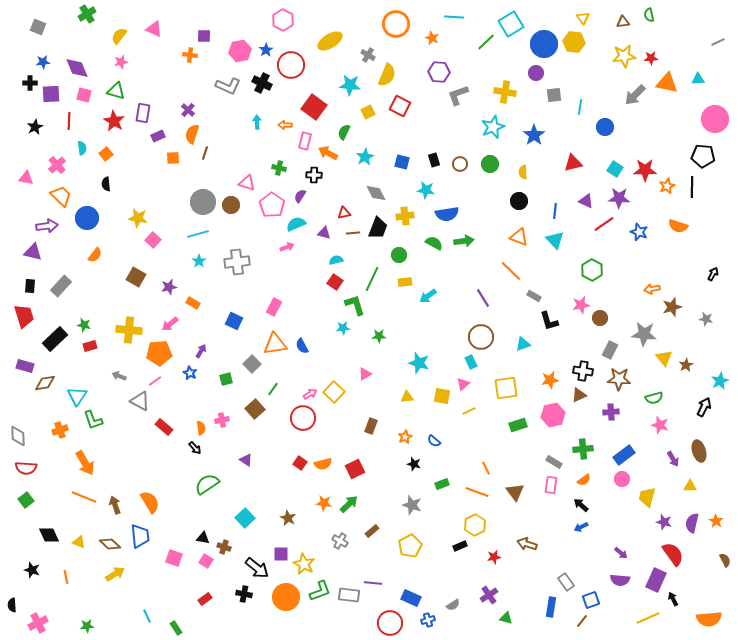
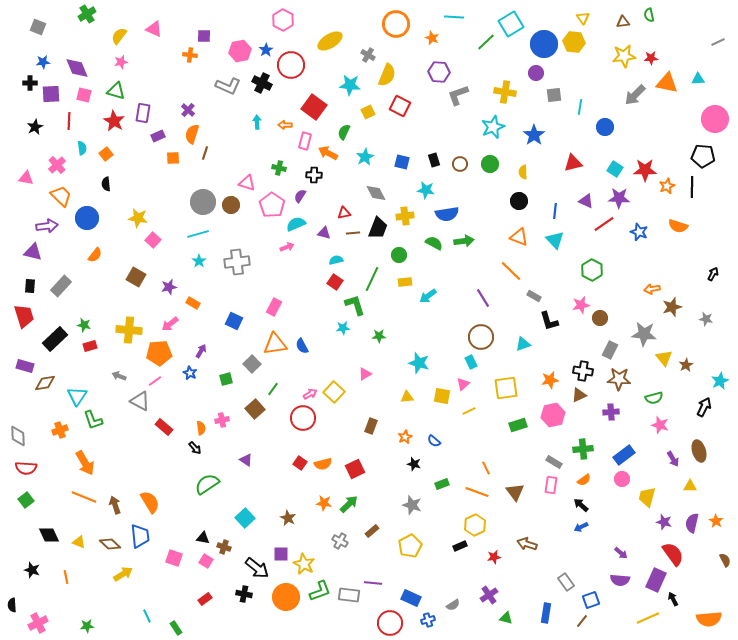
yellow arrow at (115, 574): moved 8 px right
blue rectangle at (551, 607): moved 5 px left, 6 px down
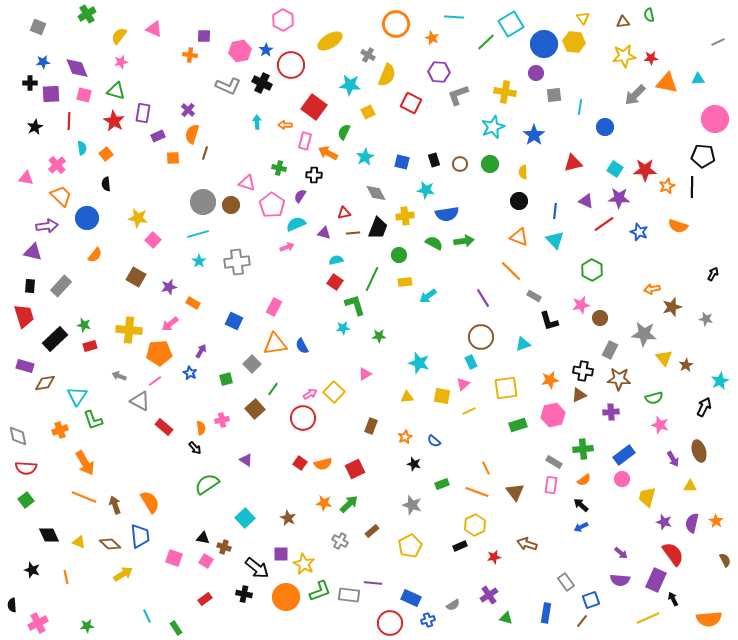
red square at (400, 106): moved 11 px right, 3 px up
gray diamond at (18, 436): rotated 10 degrees counterclockwise
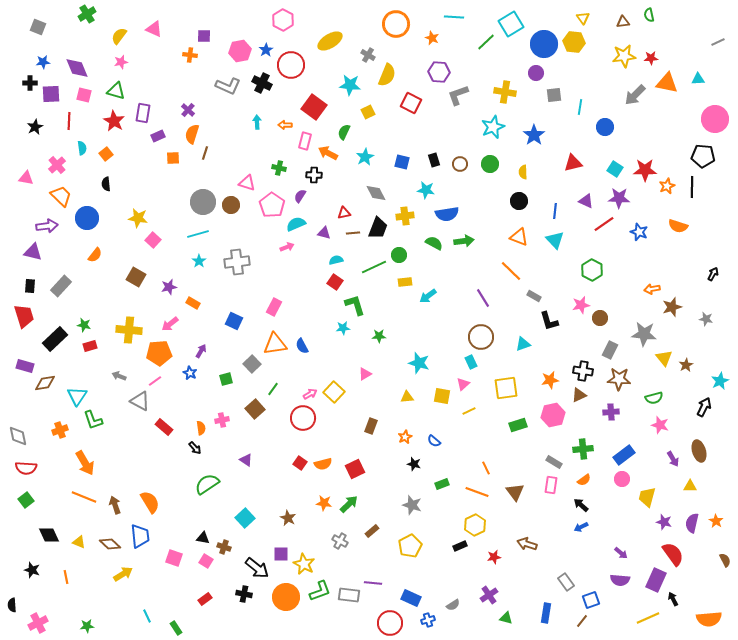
green line at (372, 279): moved 2 px right, 12 px up; rotated 40 degrees clockwise
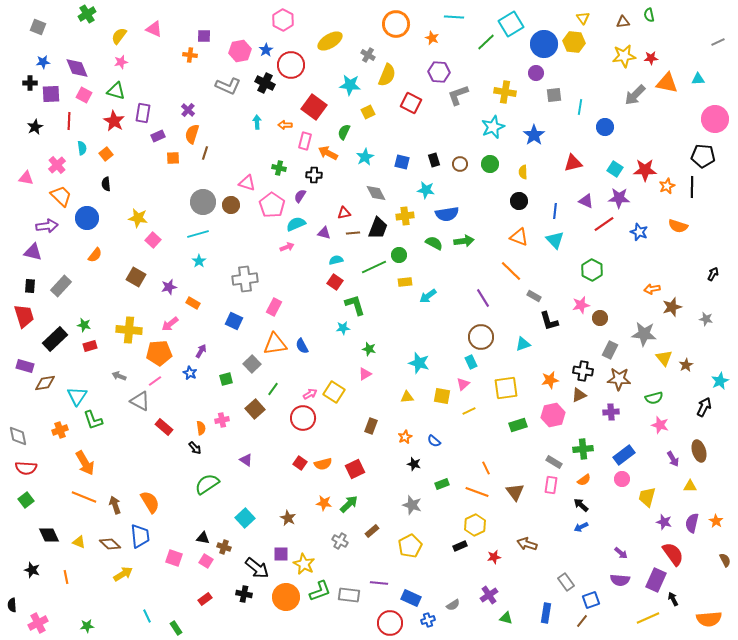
black cross at (262, 83): moved 3 px right
pink square at (84, 95): rotated 14 degrees clockwise
gray cross at (237, 262): moved 8 px right, 17 px down
green star at (379, 336): moved 10 px left, 13 px down; rotated 16 degrees clockwise
yellow square at (334, 392): rotated 10 degrees counterclockwise
purple line at (373, 583): moved 6 px right
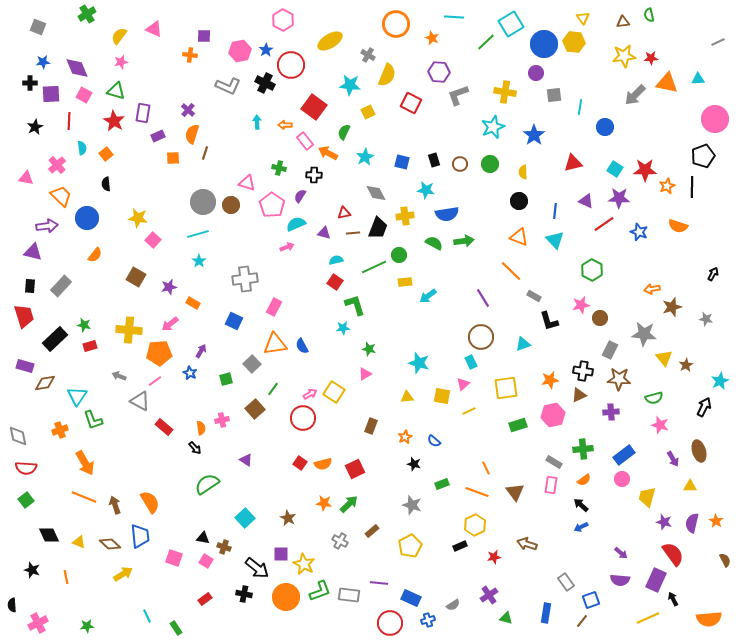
pink rectangle at (305, 141): rotated 54 degrees counterclockwise
black pentagon at (703, 156): rotated 25 degrees counterclockwise
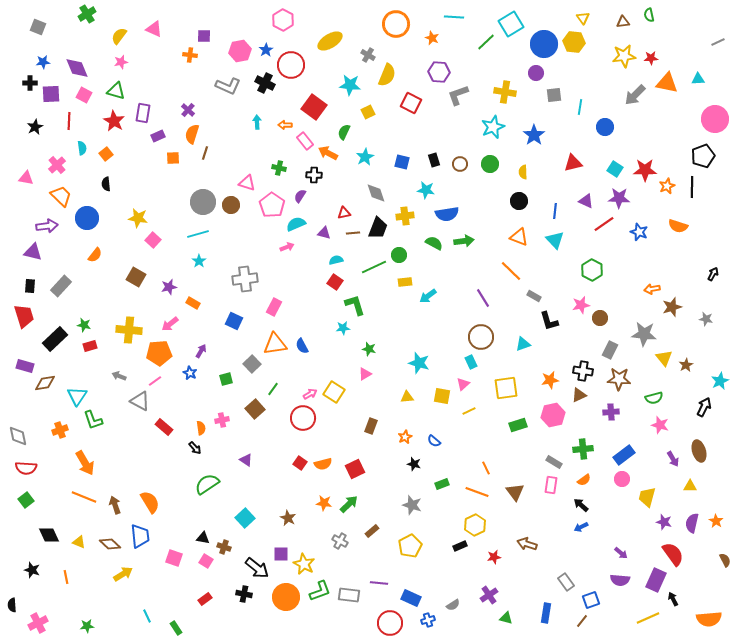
gray diamond at (376, 193): rotated 10 degrees clockwise
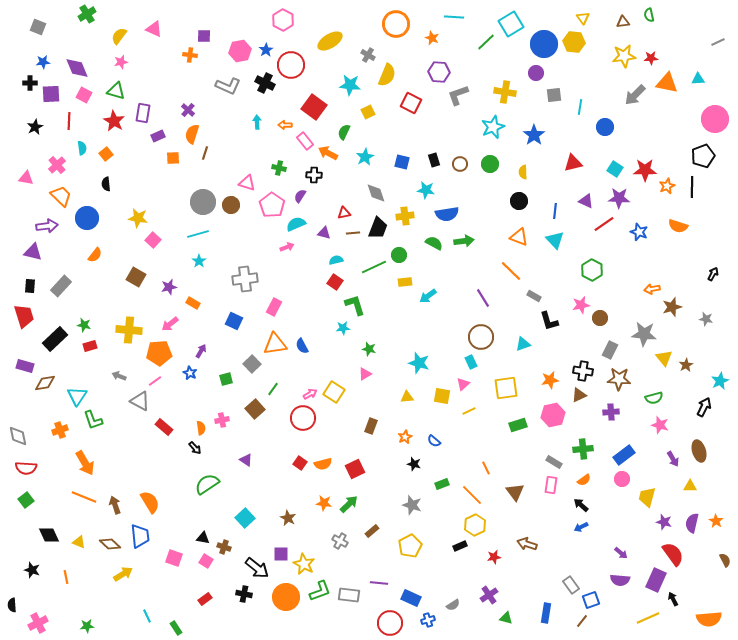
orange line at (477, 492): moved 5 px left, 3 px down; rotated 25 degrees clockwise
gray rectangle at (566, 582): moved 5 px right, 3 px down
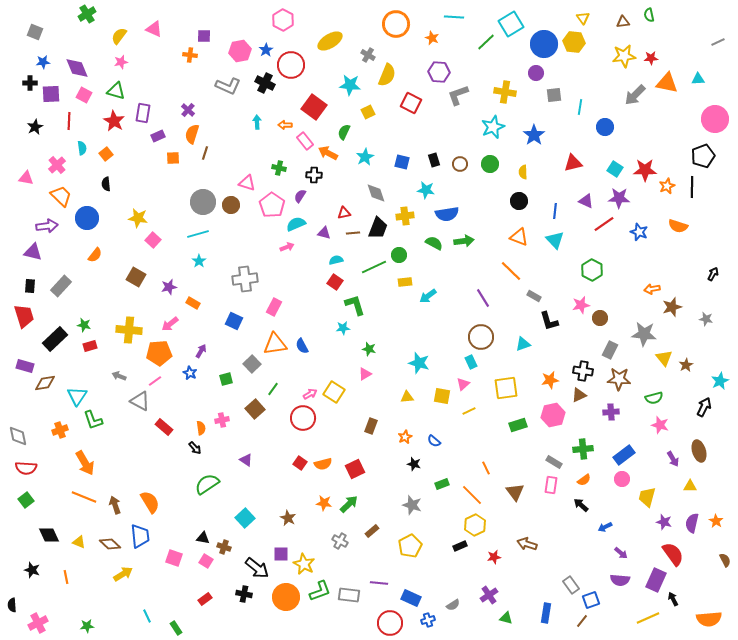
gray square at (38, 27): moved 3 px left, 5 px down
blue arrow at (581, 527): moved 24 px right
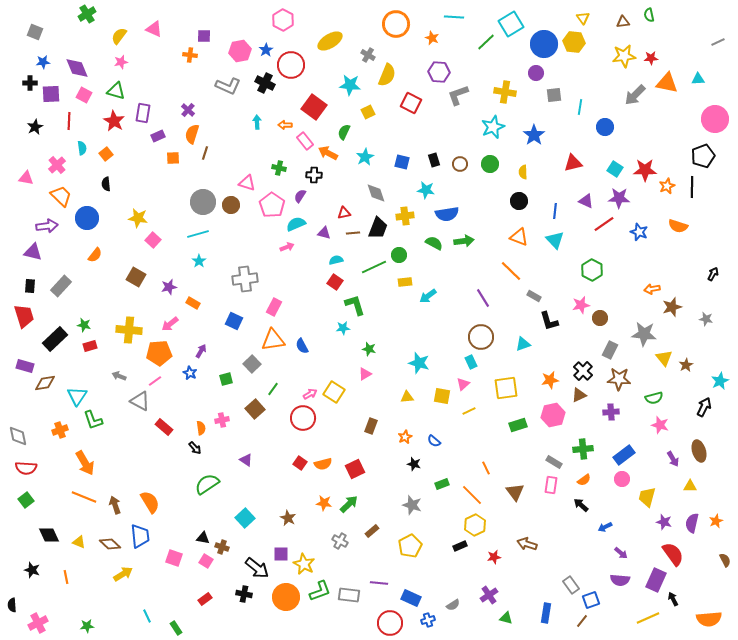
orange triangle at (275, 344): moved 2 px left, 4 px up
black cross at (583, 371): rotated 36 degrees clockwise
orange star at (716, 521): rotated 16 degrees clockwise
brown cross at (224, 547): moved 2 px left
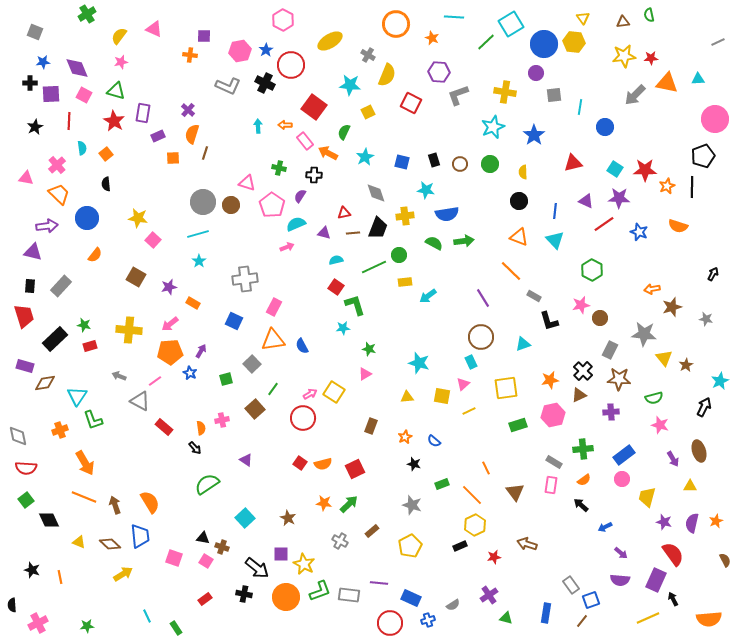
cyan arrow at (257, 122): moved 1 px right, 4 px down
orange trapezoid at (61, 196): moved 2 px left, 2 px up
red square at (335, 282): moved 1 px right, 5 px down
orange pentagon at (159, 353): moved 11 px right, 1 px up
black diamond at (49, 535): moved 15 px up
orange line at (66, 577): moved 6 px left
